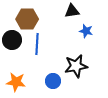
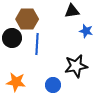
black circle: moved 2 px up
blue circle: moved 4 px down
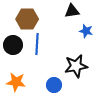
black circle: moved 1 px right, 7 px down
blue circle: moved 1 px right
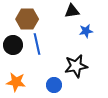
blue star: rotated 24 degrees counterclockwise
blue line: rotated 15 degrees counterclockwise
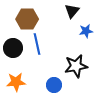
black triangle: rotated 42 degrees counterclockwise
black circle: moved 3 px down
orange star: rotated 12 degrees counterclockwise
